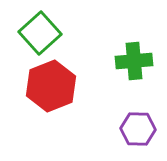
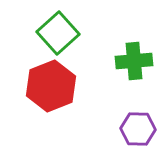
green square: moved 18 px right
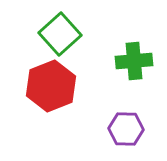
green square: moved 2 px right, 1 px down
purple hexagon: moved 12 px left
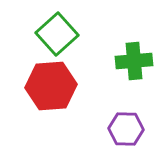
green square: moved 3 px left
red hexagon: rotated 18 degrees clockwise
